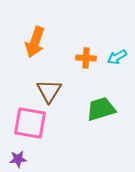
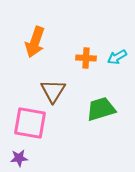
brown triangle: moved 4 px right
purple star: moved 1 px right, 1 px up
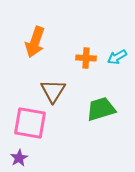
purple star: rotated 24 degrees counterclockwise
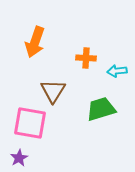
cyan arrow: moved 14 px down; rotated 24 degrees clockwise
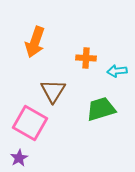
pink square: rotated 20 degrees clockwise
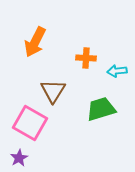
orange arrow: rotated 8 degrees clockwise
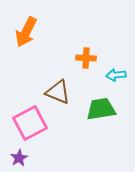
orange arrow: moved 9 px left, 10 px up
cyan arrow: moved 1 px left, 4 px down
brown triangle: moved 5 px right, 1 px down; rotated 40 degrees counterclockwise
green trapezoid: rotated 8 degrees clockwise
pink square: rotated 32 degrees clockwise
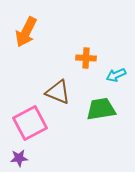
cyan arrow: rotated 18 degrees counterclockwise
purple star: rotated 24 degrees clockwise
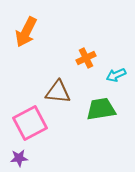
orange cross: rotated 30 degrees counterclockwise
brown triangle: rotated 16 degrees counterclockwise
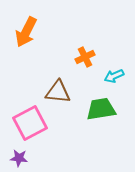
orange cross: moved 1 px left, 1 px up
cyan arrow: moved 2 px left, 1 px down
purple star: rotated 12 degrees clockwise
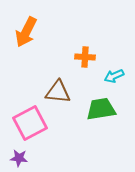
orange cross: rotated 30 degrees clockwise
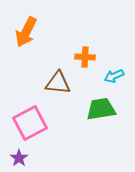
brown triangle: moved 9 px up
purple star: rotated 30 degrees clockwise
